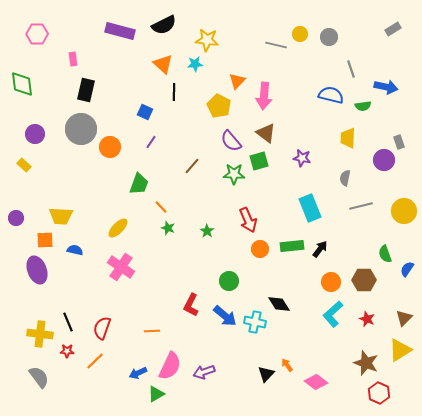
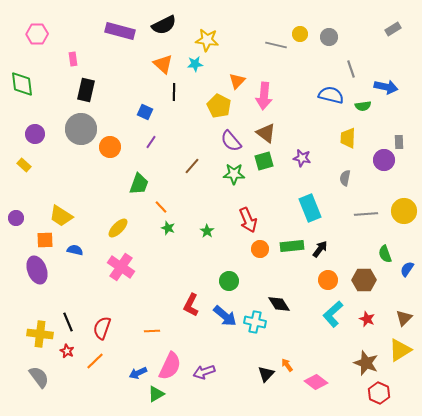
gray rectangle at (399, 142): rotated 16 degrees clockwise
green square at (259, 161): moved 5 px right
gray line at (361, 206): moved 5 px right, 8 px down; rotated 10 degrees clockwise
yellow trapezoid at (61, 216): rotated 30 degrees clockwise
orange circle at (331, 282): moved 3 px left, 2 px up
red star at (67, 351): rotated 24 degrees clockwise
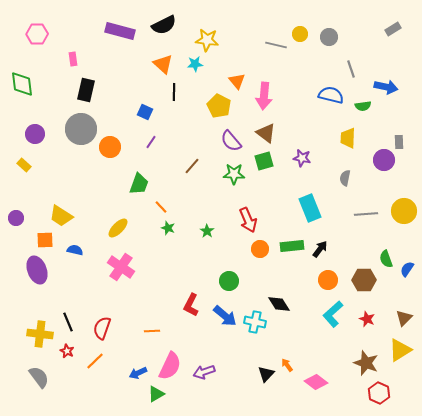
orange triangle at (237, 81): rotated 24 degrees counterclockwise
green semicircle at (385, 254): moved 1 px right, 5 px down
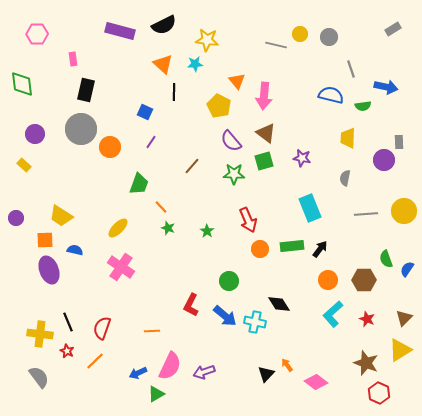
purple ellipse at (37, 270): moved 12 px right
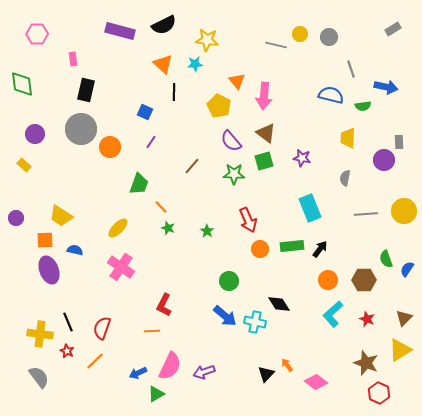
red L-shape at (191, 305): moved 27 px left
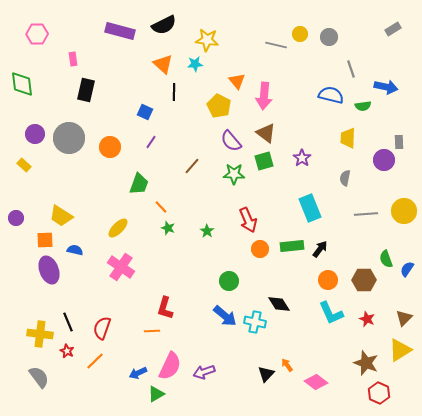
gray circle at (81, 129): moved 12 px left, 9 px down
purple star at (302, 158): rotated 24 degrees clockwise
red L-shape at (164, 305): moved 1 px right, 3 px down; rotated 10 degrees counterclockwise
cyan L-shape at (333, 314): moved 2 px left, 1 px up; rotated 72 degrees counterclockwise
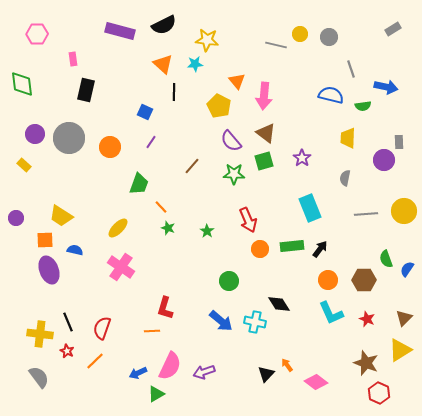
blue arrow at (225, 316): moved 4 px left, 5 px down
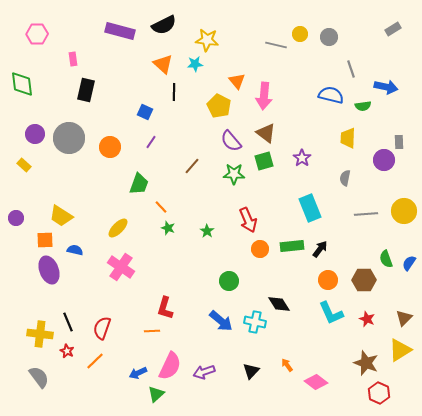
blue semicircle at (407, 269): moved 2 px right, 6 px up
black triangle at (266, 374): moved 15 px left, 3 px up
green triangle at (156, 394): rotated 12 degrees counterclockwise
